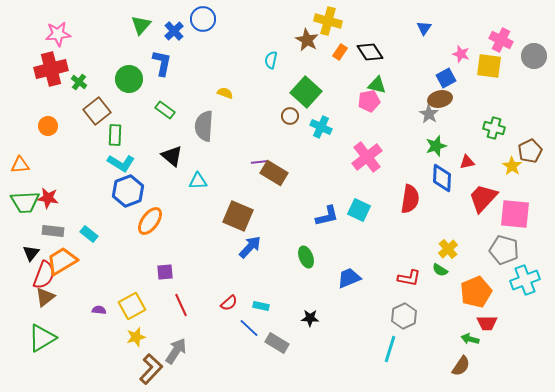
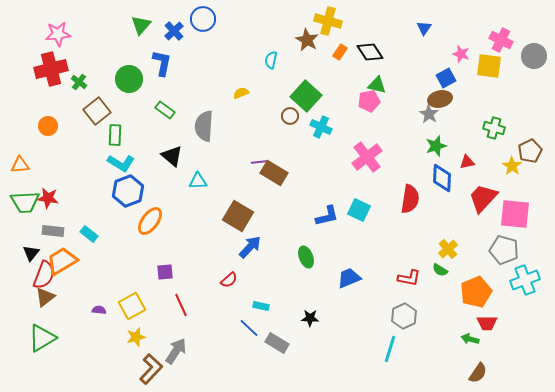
green square at (306, 92): moved 4 px down
yellow semicircle at (225, 93): moved 16 px right; rotated 42 degrees counterclockwise
brown square at (238, 216): rotated 8 degrees clockwise
red semicircle at (229, 303): moved 23 px up
brown semicircle at (461, 366): moved 17 px right, 7 px down
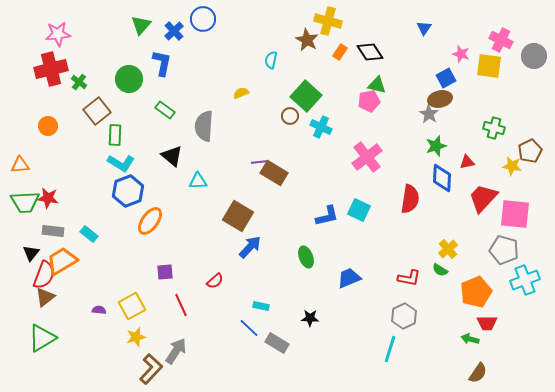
yellow star at (512, 166): rotated 24 degrees counterclockwise
red semicircle at (229, 280): moved 14 px left, 1 px down
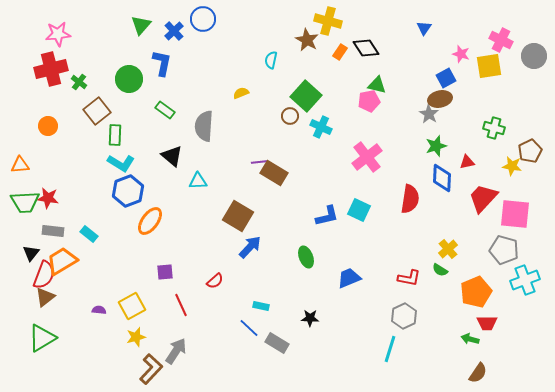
black diamond at (370, 52): moved 4 px left, 4 px up
yellow square at (489, 66): rotated 16 degrees counterclockwise
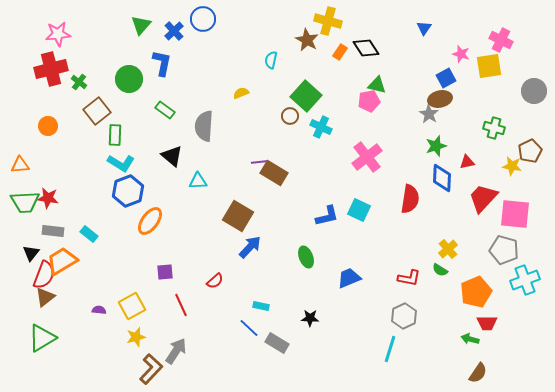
gray circle at (534, 56): moved 35 px down
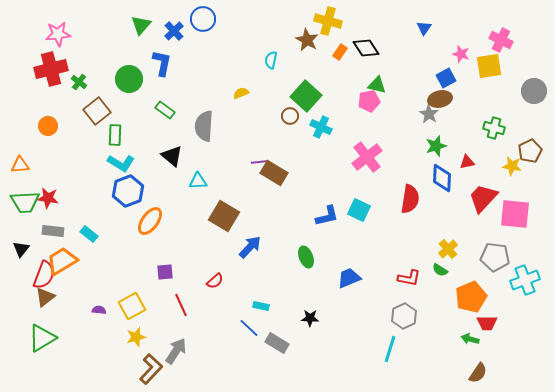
brown square at (238, 216): moved 14 px left
gray pentagon at (504, 250): moved 9 px left, 7 px down; rotated 8 degrees counterclockwise
black triangle at (31, 253): moved 10 px left, 4 px up
orange pentagon at (476, 292): moved 5 px left, 5 px down
